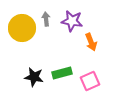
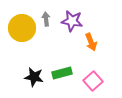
pink square: moved 3 px right; rotated 18 degrees counterclockwise
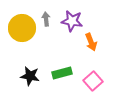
black star: moved 4 px left, 1 px up
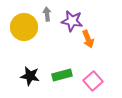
gray arrow: moved 1 px right, 5 px up
yellow circle: moved 2 px right, 1 px up
orange arrow: moved 3 px left, 3 px up
green rectangle: moved 2 px down
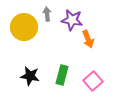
purple star: moved 1 px up
green rectangle: rotated 60 degrees counterclockwise
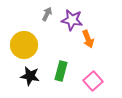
gray arrow: rotated 32 degrees clockwise
yellow circle: moved 18 px down
green rectangle: moved 1 px left, 4 px up
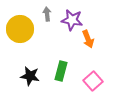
gray arrow: rotated 32 degrees counterclockwise
yellow circle: moved 4 px left, 16 px up
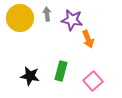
yellow circle: moved 11 px up
